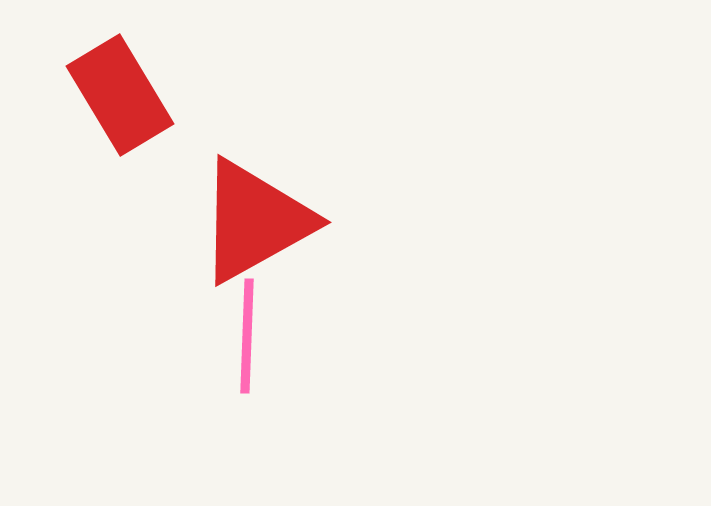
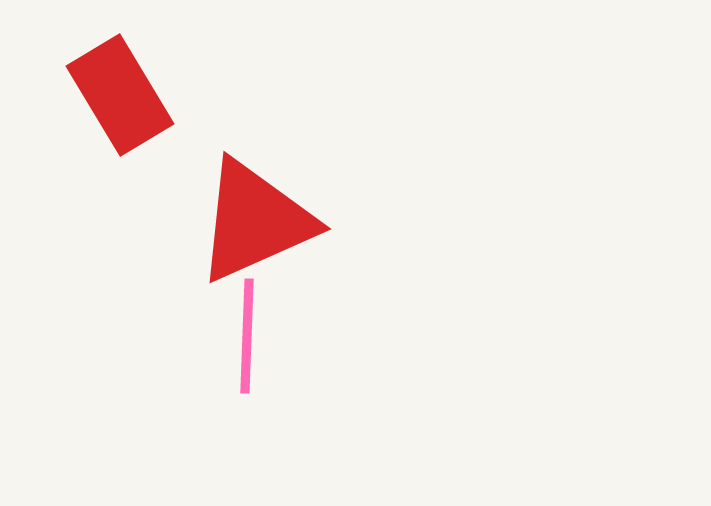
red triangle: rotated 5 degrees clockwise
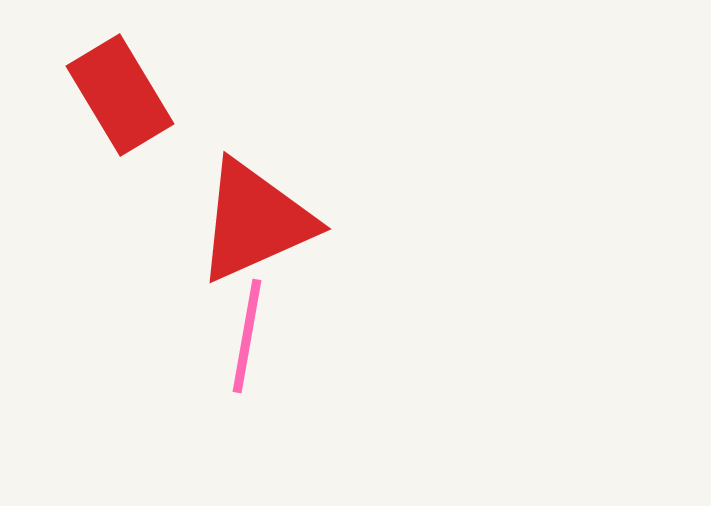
pink line: rotated 8 degrees clockwise
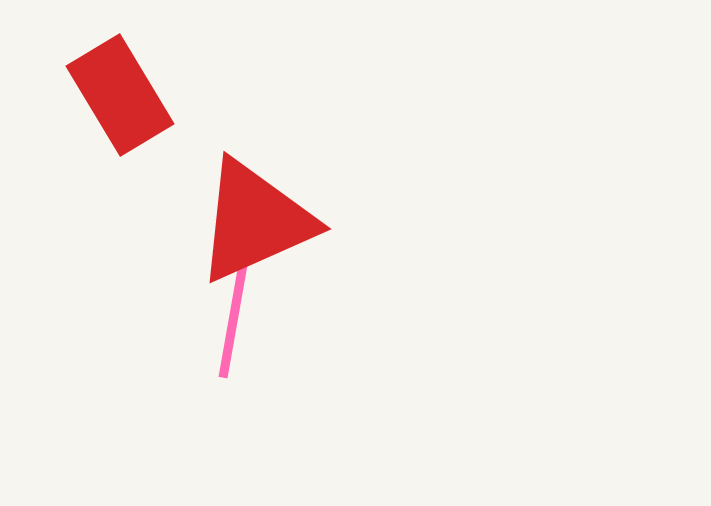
pink line: moved 14 px left, 15 px up
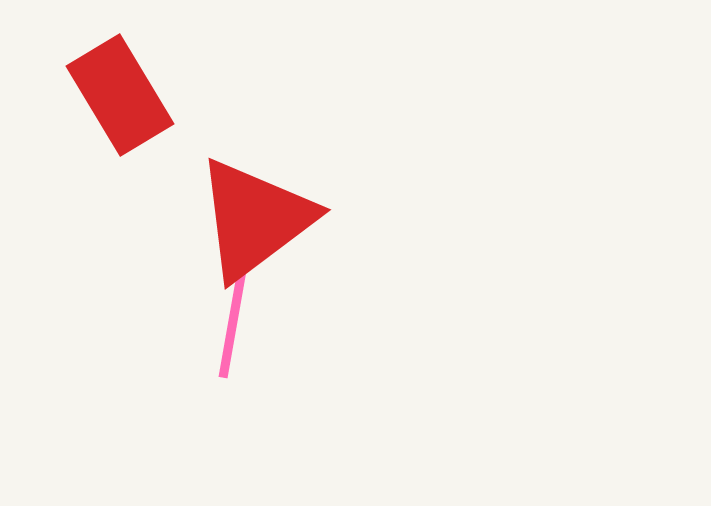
red triangle: moved 2 px up; rotated 13 degrees counterclockwise
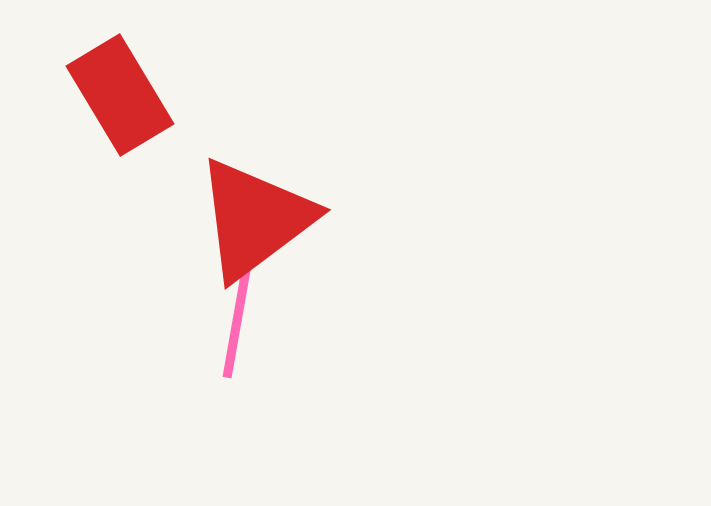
pink line: moved 4 px right
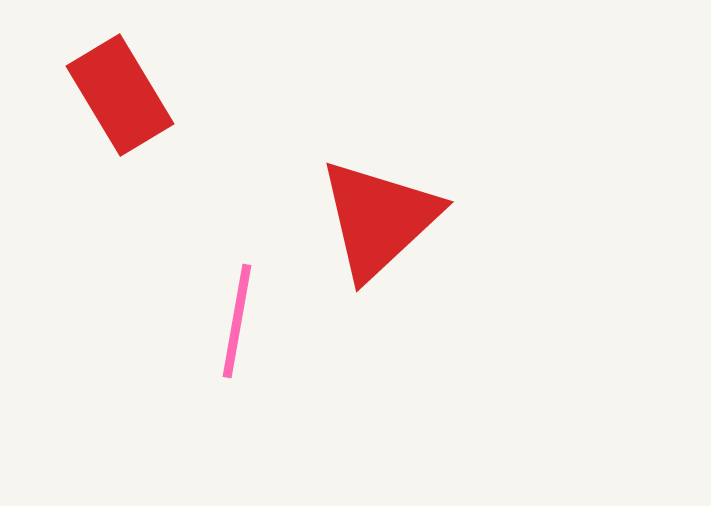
red triangle: moved 124 px right; rotated 6 degrees counterclockwise
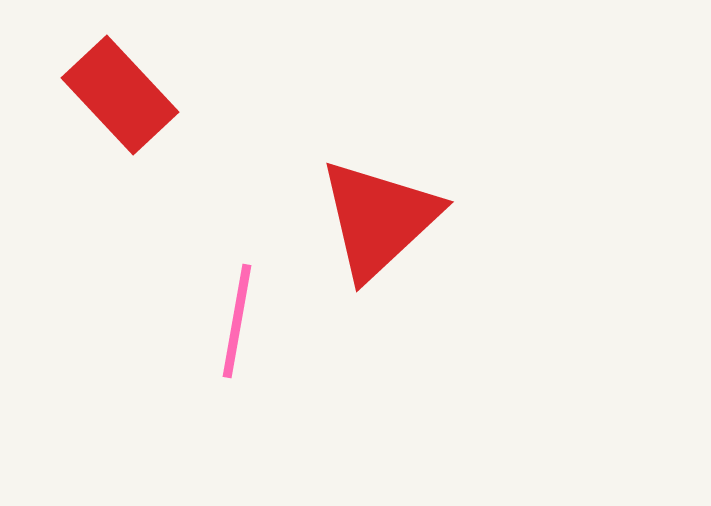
red rectangle: rotated 12 degrees counterclockwise
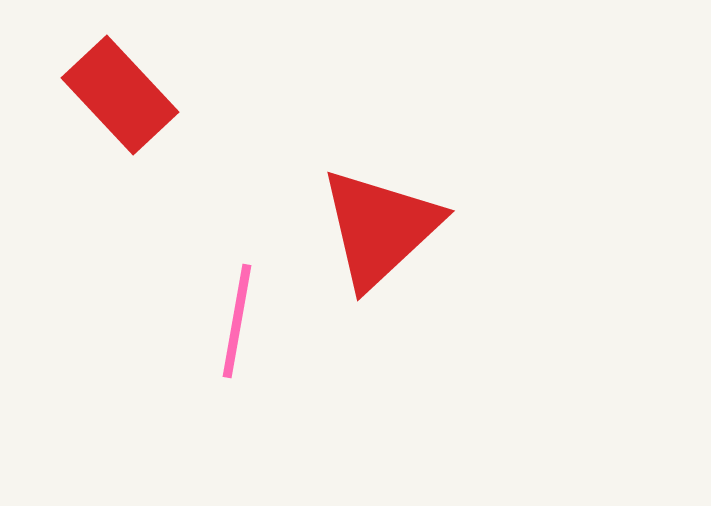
red triangle: moved 1 px right, 9 px down
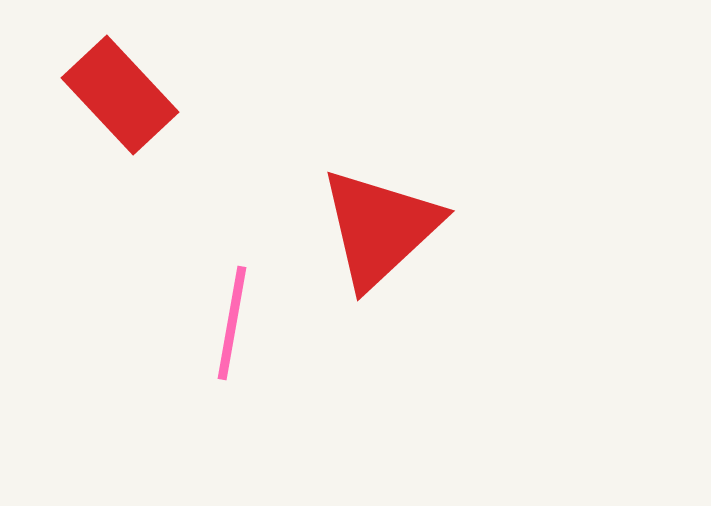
pink line: moved 5 px left, 2 px down
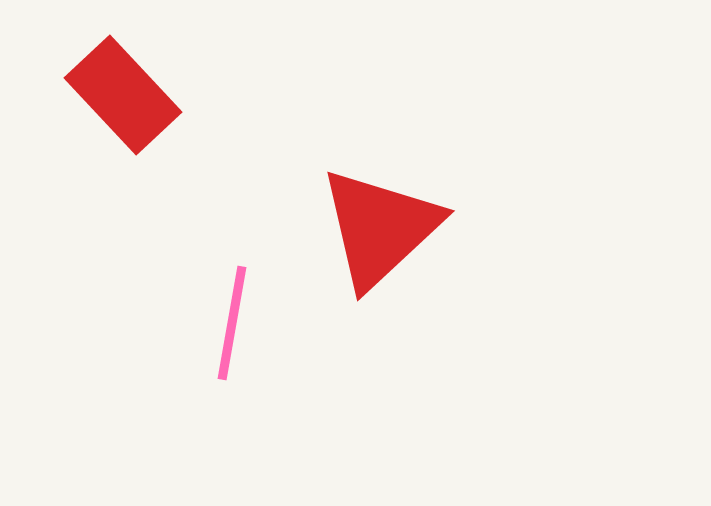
red rectangle: moved 3 px right
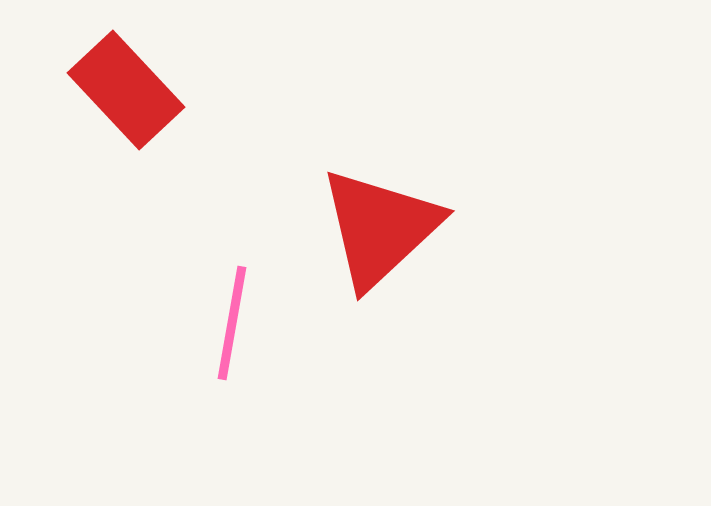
red rectangle: moved 3 px right, 5 px up
